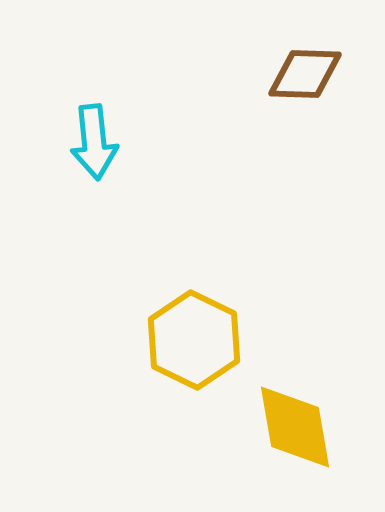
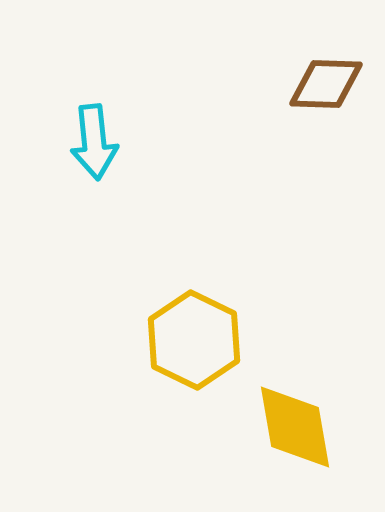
brown diamond: moved 21 px right, 10 px down
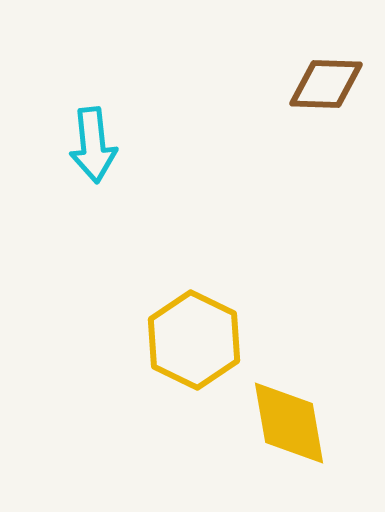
cyan arrow: moved 1 px left, 3 px down
yellow diamond: moved 6 px left, 4 px up
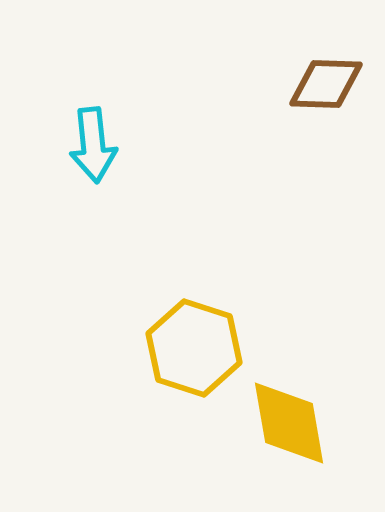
yellow hexagon: moved 8 px down; rotated 8 degrees counterclockwise
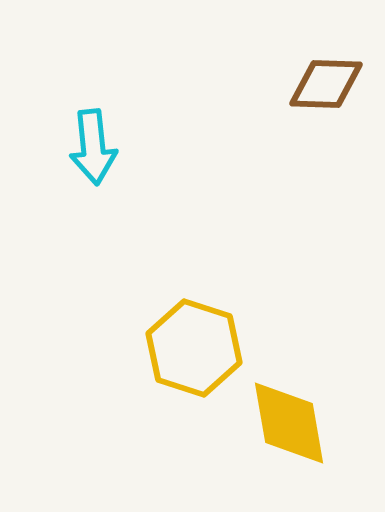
cyan arrow: moved 2 px down
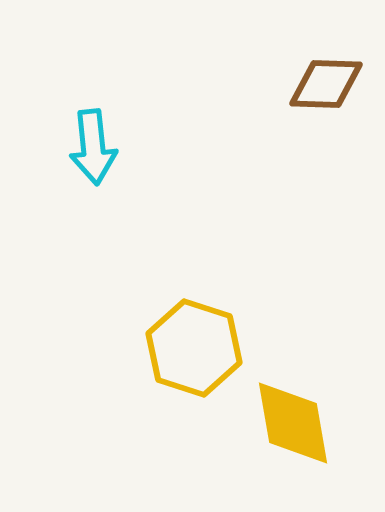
yellow diamond: moved 4 px right
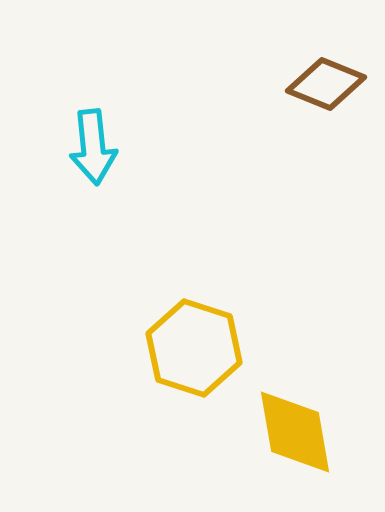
brown diamond: rotated 20 degrees clockwise
yellow diamond: moved 2 px right, 9 px down
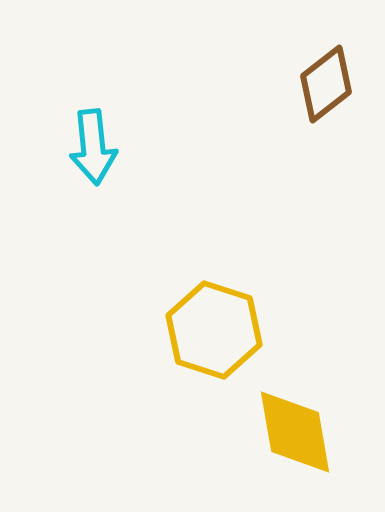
brown diamond: rotated 60 degrees counterclockwise
yellow hexagon: moved 20 px right, 18 px up
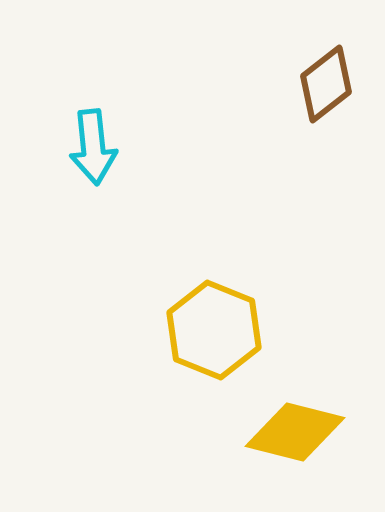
yellow hexagon: rotated 4 degrees clockwise
yellow diamond: rotated 66 degrees counterclockwise
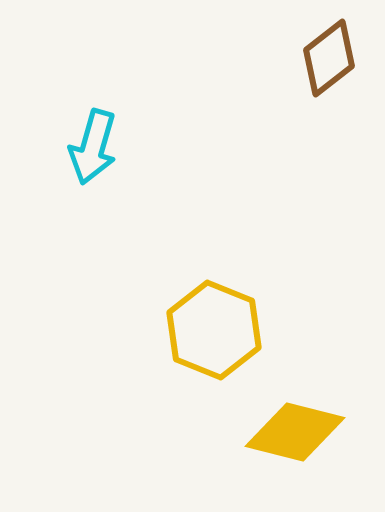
brown diamond: moved 3 px right, 26 px up
cyan arrow: rotated 22 degrees clockwise
